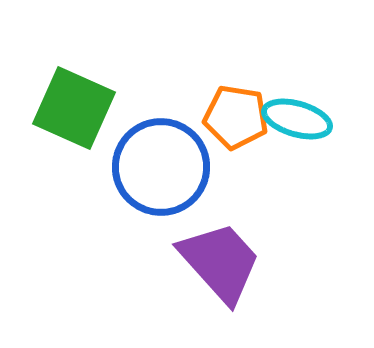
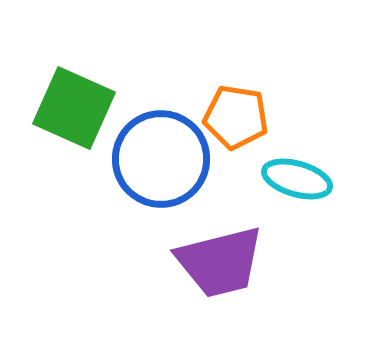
cyan ellipse: moved 60 px down
blue circle: moved 8 px up
purple trapezoid: rotated 118 degrees clockwise
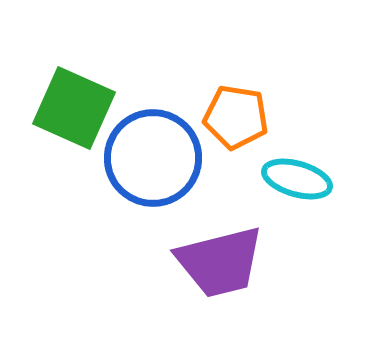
blue circle: moved 8 px left, 1 px up
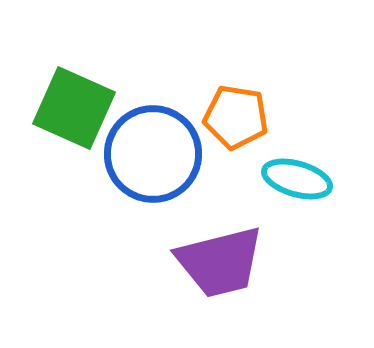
blue circle: moved 4 px up
